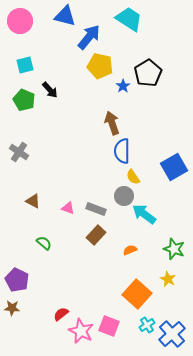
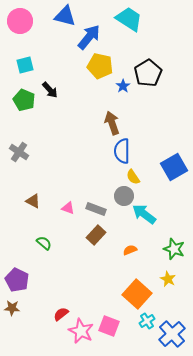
cyan cross: moved 4 px up
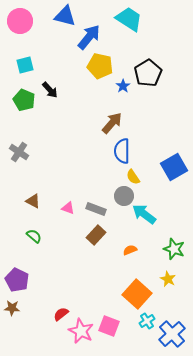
brown arrow: rotated 60 degrees clockwise
green semicircle: moved 10 px left, 7 px up
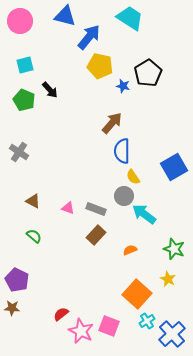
cyan trapezoid: moved 1 px right, 1 px up
blue star: rotated 24 degrees counterclockwise
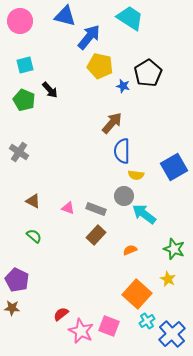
yellow semicircle: moved 3 px right, 2 px up; rotated 49 degrees counterclockwise
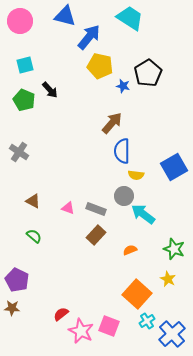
cyan arrow: moved 1 px left
